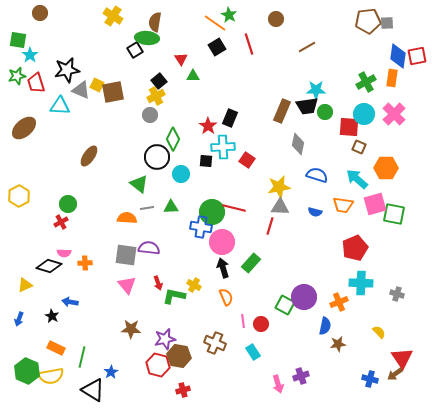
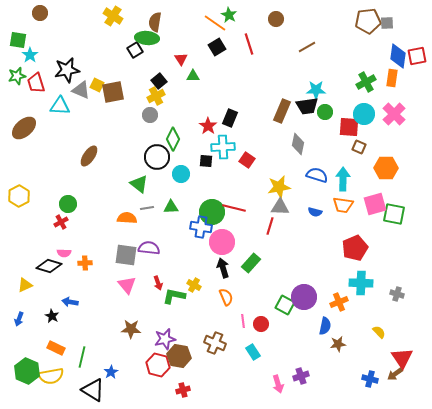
cyan arrow at (357, 179): moved 14 px left; rotated 50 degrees clockwise
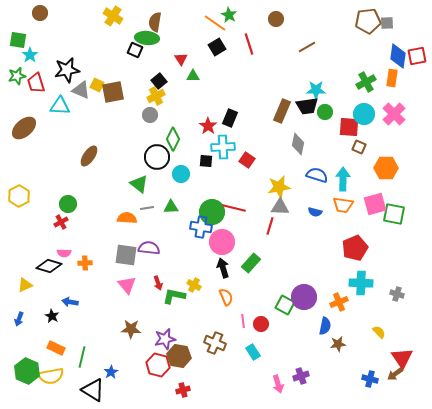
black square at (135, 50): rotated 35 degrees counterclockwise
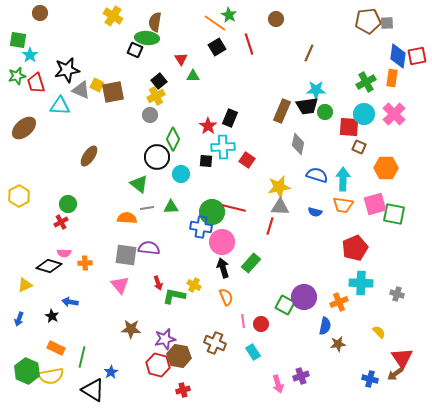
brown line at (307, 47): moved 2 px right, 6 px down; rotated 36 degrees counterclockwise
pink triangle at (127, 285): moved 7 px left
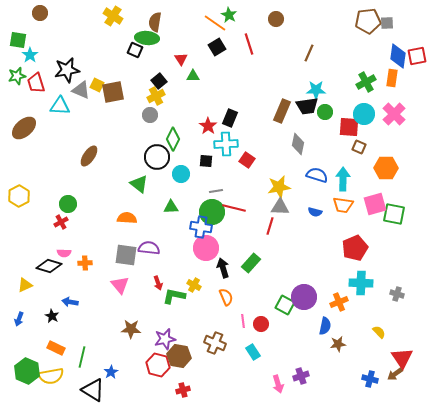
cyan cross at (223, 147): moved 3 px right, 3 px up
gray line at (147, 208): moved 69 px right, 17 px up
pink circle at (222, 242): moved 16 px left, 6 px down
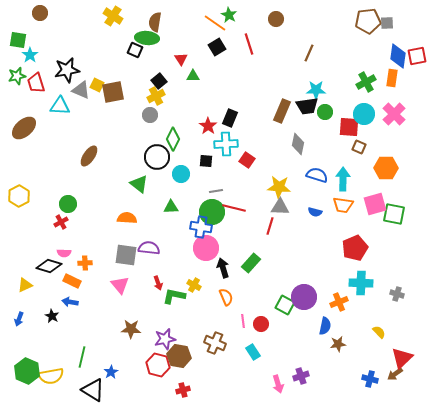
yellow star at (279, 187): rotated 15 degrees clockwise
orange rectangle at (56, 348): moved 16 px right, 67 px up
red triangle at (402, 358): rotated 20 degrees clockwise
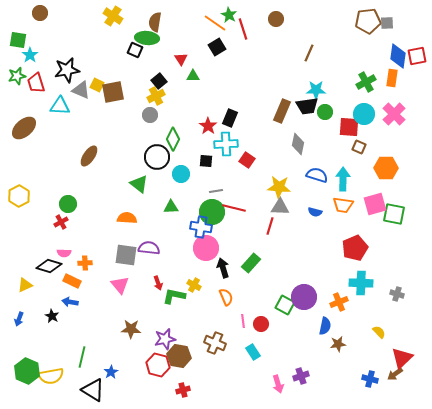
red line at (249, 44): moved 6 px left, 15 px up
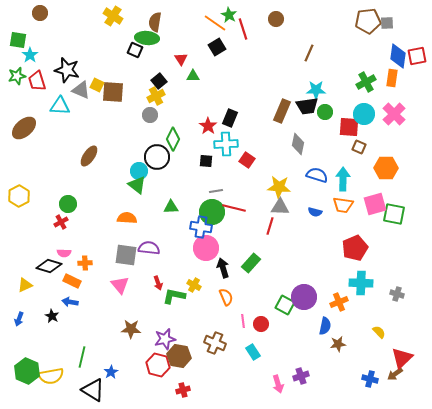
black star at (67, 70): rotated 25 degrees clockwise
red trapezoid at (36, 83): moved 1 px right, 2 px up
brown square at (113, 92): rotated 15 degrees clockwise
cyan circle at (181, 174): moved 42 px left, 3 px up
green triangle at (139, 184): moved 2 px left, 1 px down
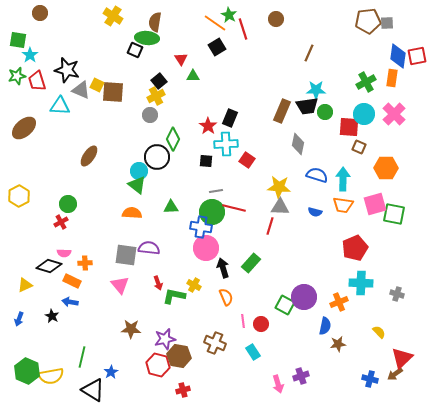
orange semicircle at (127, 218): moved 5 px right, 5 px up
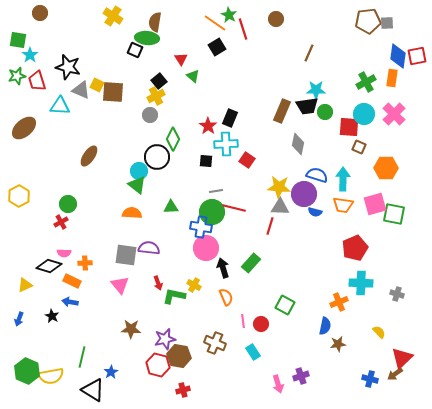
black star at (67, 70): moved 1 px right, 3 px up
green triangle at (193, 76): rotated 40 degrees clockwise
purple circle at (304, 297): moved 103 px up
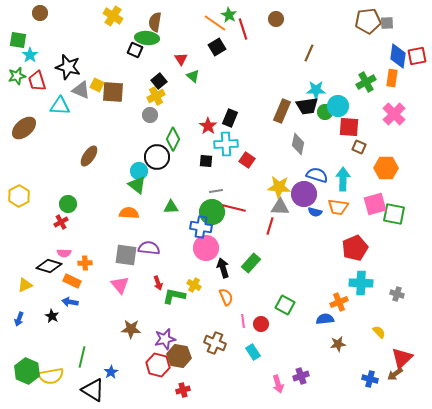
cyan circle at (364, 114): moved 26 px left, 8 px up
orange trapezoid at (343, 205): moved 5 px left, 2 px down
orange semicircle at (132, 213): moved 3 px left
blue semicircle at (325, 326): moved 7 px up; rotated 108 degrees counterclockwise
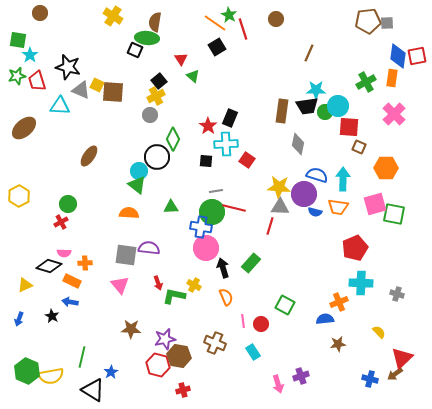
brown rectangle at (282, 111): rotated 15 degrees counterclockwise
